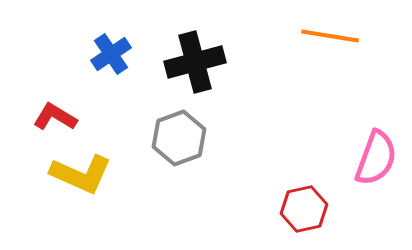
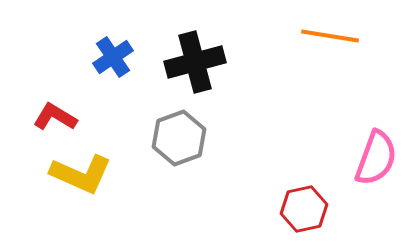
blue cross: moved 2 px right, 3 px down
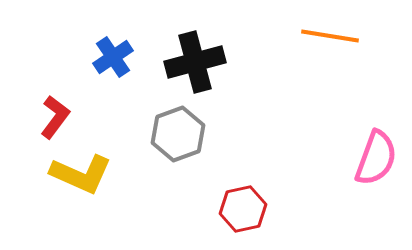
red L-shape: rotated 96 degrees clockwise
gray hexagon: moved 1 px left, 4 px up
red hexagon: moved 61 px left
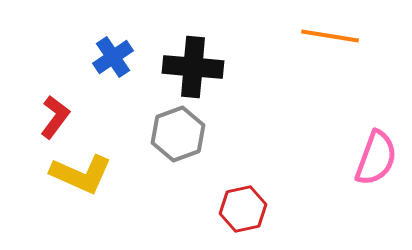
black cross: moved 2 px left, 5 px down; rotated 20 degrees clockwise
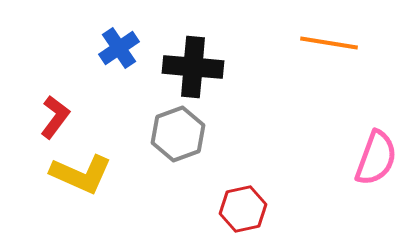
orange line: moved 1 px left, 7 px down
blue cross: moved 6 px right, 9 px up
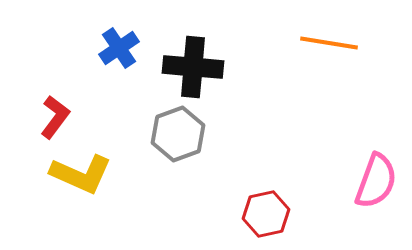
pink semicircle: moved 23 px down
red hexagon: moved 23 px right, 5 px down
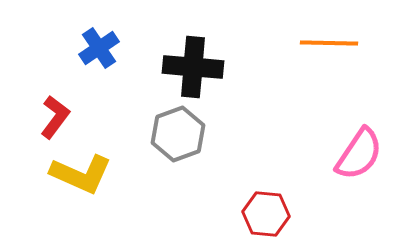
orange line: rotated 8 degrees counterclockwise
blue cross: moved 20 px left
pink semicircle: moved 17 px left, 27 px up; rotated 14 degrees clockwise
red hexagon: rotated 18 degrees clockwise
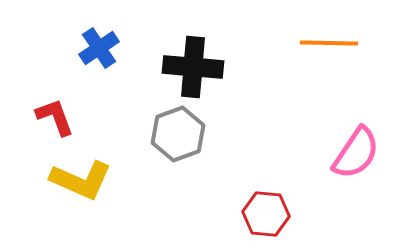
red L-shape: rotated 57 degrees counterclockwise
pink semicircle: moved 3 px left, 1 px up
yellow L-shape: moved 6 px down
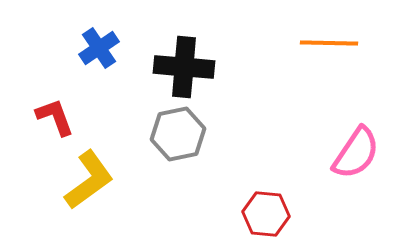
black cross: moved 9 px left
gray hexagon: rotated 8 degrees clockwise
yellow L-shape: moved 8 px right; rotated 60 degrees counterclockwise
